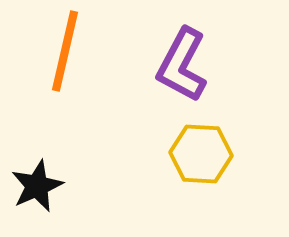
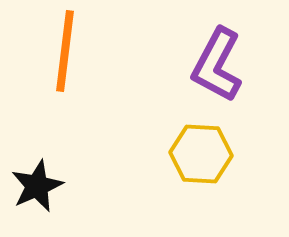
orange line: rotated 6 degrees counterclockwise
purple L-shape: moved 35 px right
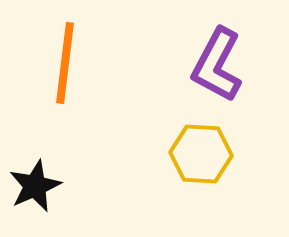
orange line: moved 12 px down
black star: moved 2 px left
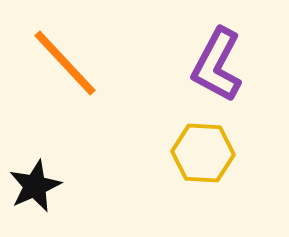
orange line: rotated 50 degrees counterclockwise
yellow hexagon: moved 2 px right, 1 px up
